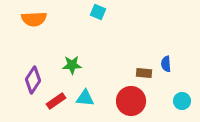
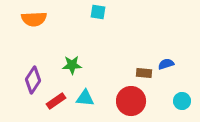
cyan square: rotated 14 degrees counterclockwise
blue semicircle: rotated 77 degrees clockwise
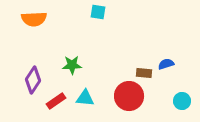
red circle: moved 2 px left, 5 px up
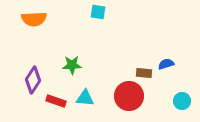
red rectangle: rotated 54 degrees clockwise
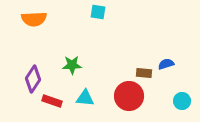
purple diamond: moved 1 px up
red rectangle: moved 4 px left
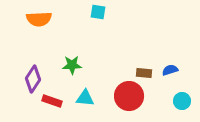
orange semicircle: moved 5 px right
blue semicircle: moved 4 px right, 6 px down
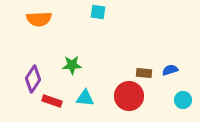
cyan circle: moved 1 px right, 1 px up
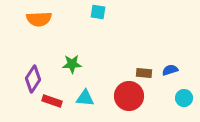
green star: moved 1 px up
cyan circle: moved 1 px right, 2 px up
